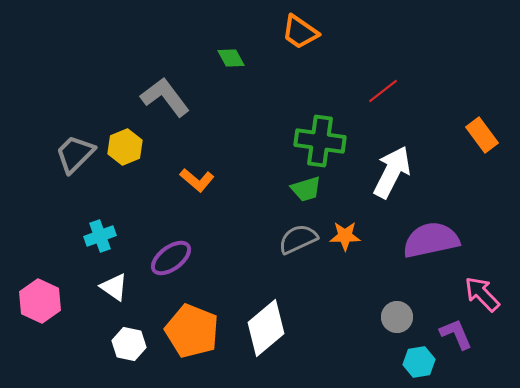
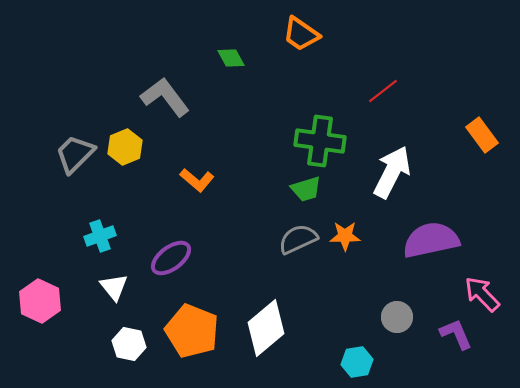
orange trapezoid: moved 1 px right, 2 px down
white triangle: rotated 16 degrees clockwise
cyan hexagon: moved 62 px left
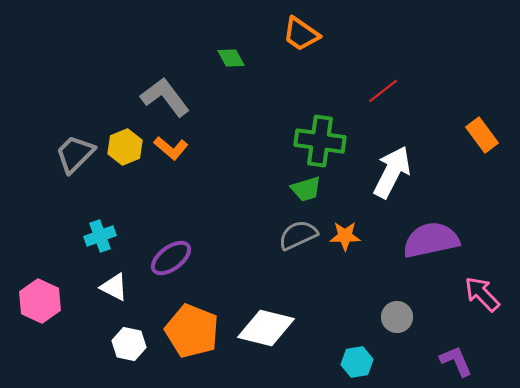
orange L-shape: moved 26 px left, 32 px up
gray semicircle: moved 4 px up
white triangle: rotated 24 degrees counterclockwise
white diamond: rotated 54 degrees clockwise
purple L-shape: moved 27 px down
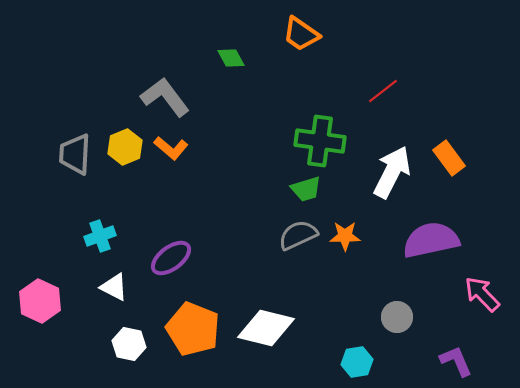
orange rectangle: moved 33 px left, 23 px down
gray trapezoid: rotated 42 degrees counterclockwise
orange pentagon: moved 1 px right, 2 px up
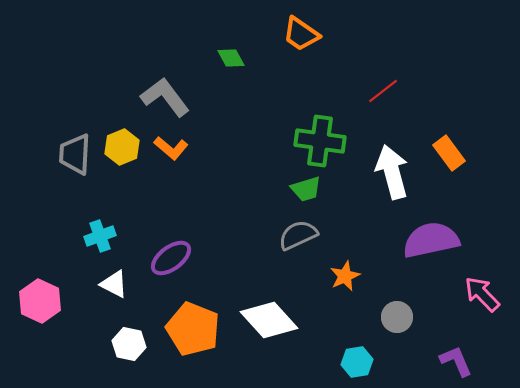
yellow hexagon: moved 3 px left
orange rectangle: moved 5 px up
white arrow: rotated 42 degrees counterclockwise
orange star: moved 40 px down; rotated 24 degrees counterclockwise
white triangle: moved 3 px up
white diamond: moved 3 px right, 8 px up; rotated 34 degrees clockwise
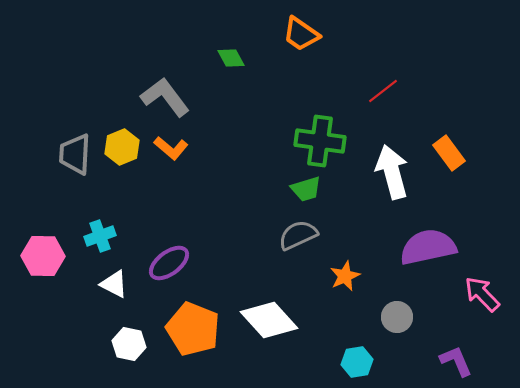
purple semicircle: moved 3 px left, 7 px down
purple ellipse: moved 2 px left, 5 px down
pink hexagon: moved 3 px right, 45 px up; rotated 24 degrees counterclockwise
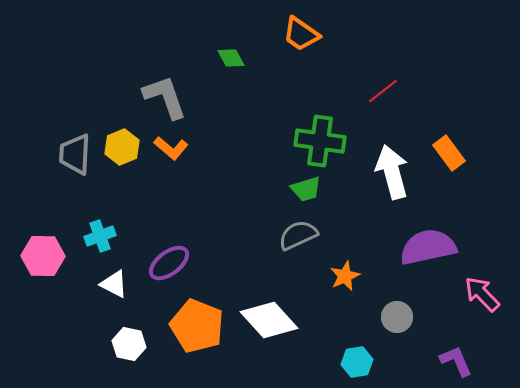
gray L-shape: rotated 18 degrees clockwise
orange pentagon: moved 4 px right, 3 px up
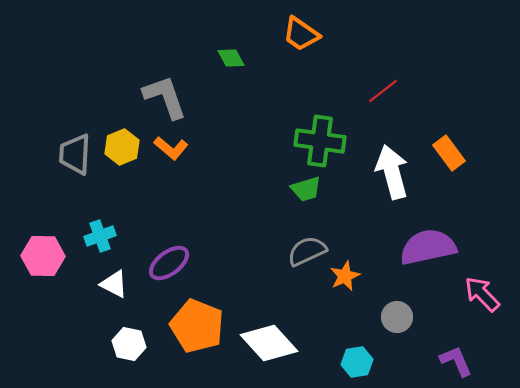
gray semicircle: moved 9 px right, 16 px down
white diamond: moved 23 px down
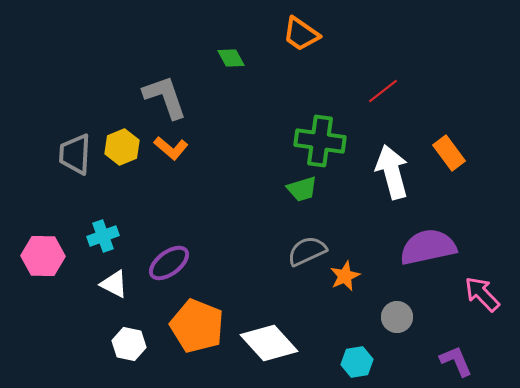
green trapezoid: moved 4 px left
cyan cross: moved 3 px right
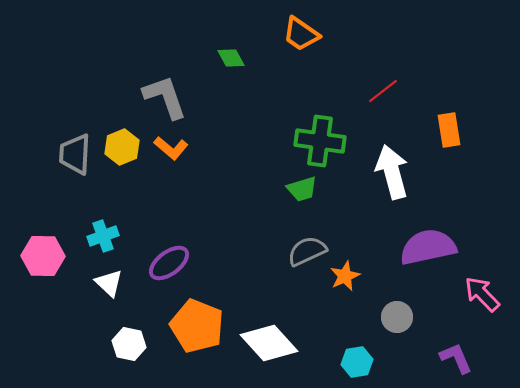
orange rectangle: moved 23 px up; rotated 28 degrees clockwise
white triangle: moved 5 px left, 1 px up; rotated 16 degrees clockwise
purple L-shape: moved 3 px up
